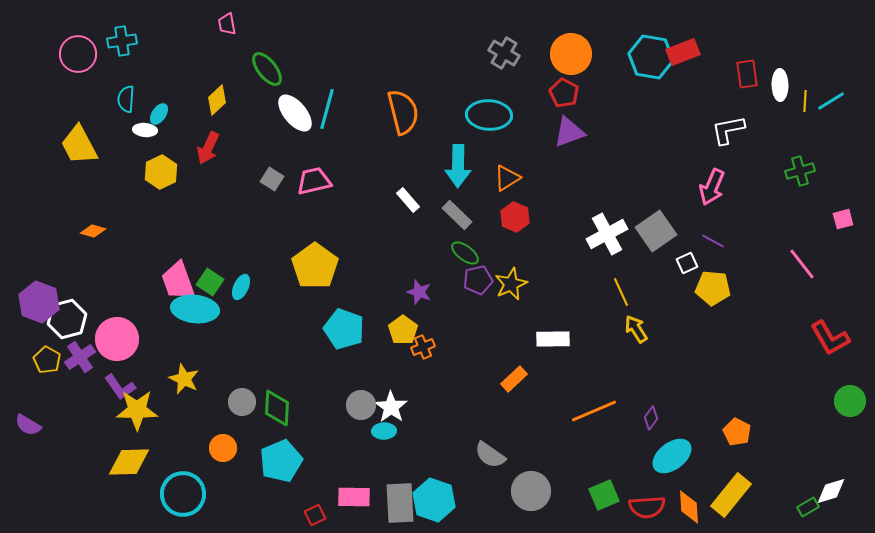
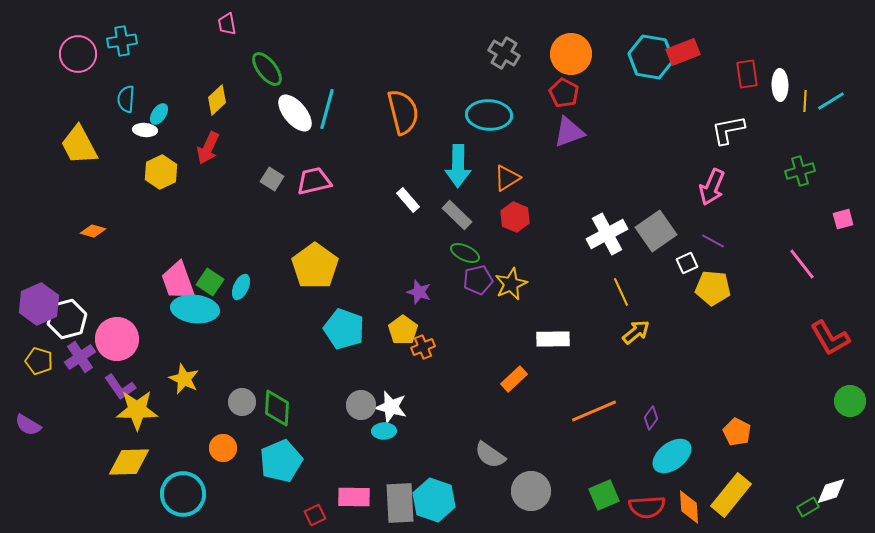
green ellipse at (465, 253): rotated 12 degrees counterclockwise
purple hexagon at (39, 302): moved 2 px down; rotated 15 degrees clockwise
yellow arrow at (636, 329): moved 3 px down; rotated 84 degrees clockwise
yellow pentagon at (47, 360): moved 8 px left, 1 px down; rotated 12 degrees counterclockwise
white star at (391, 407): rotated 20 degrees counterclockwise
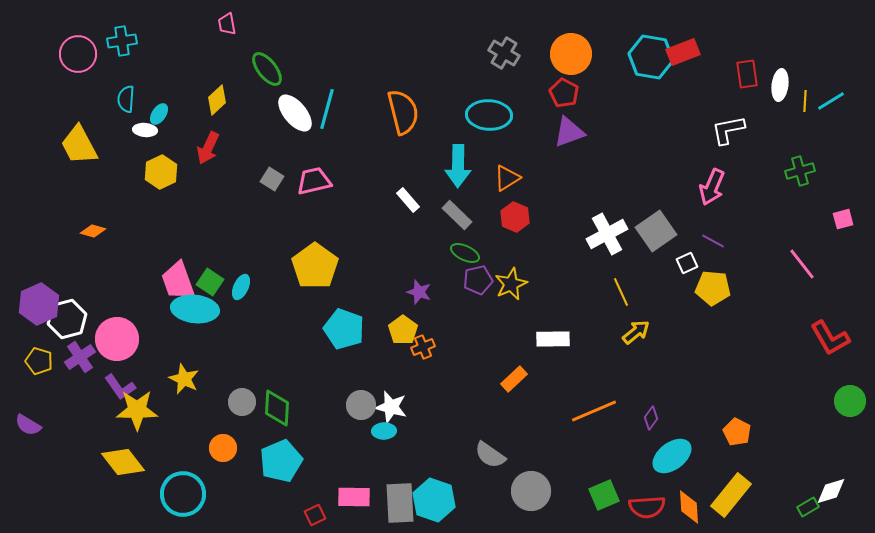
white ellipse at (780, 85): rotated 8 degrees clockwise
yellow diamond at (129, 462): moved 6 px left; rotated 54 degrees clockwise
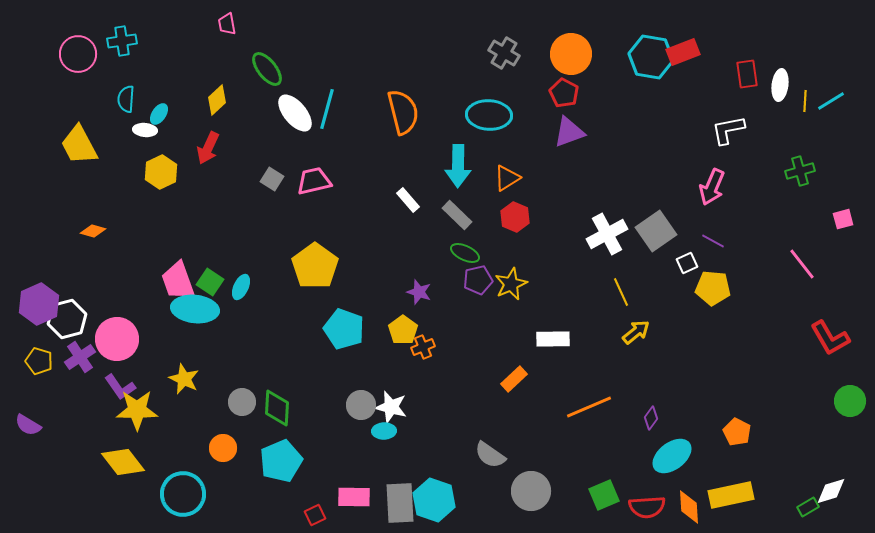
orange line at (594, 411): moved 5 px left, 4 px up
yellow rectangle at (731, 495): rotated 39 degrees clockwise
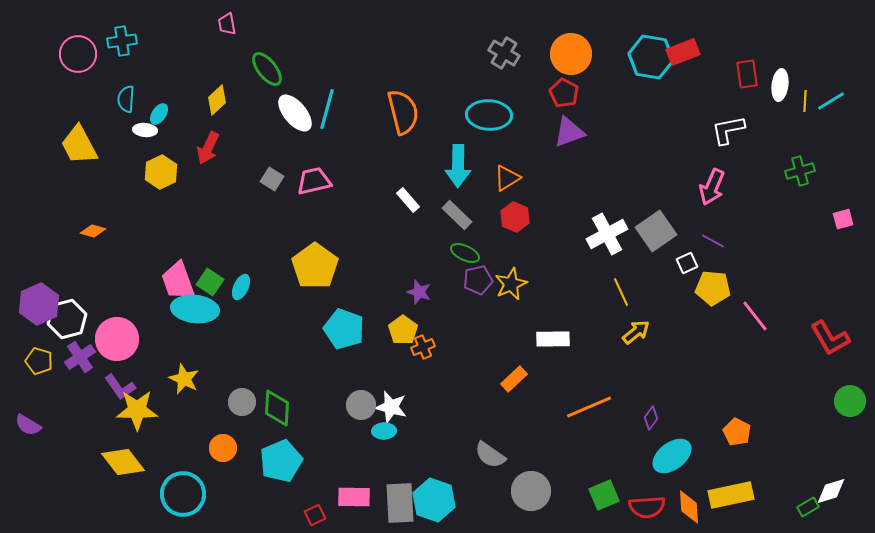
pink line at (802, 264): moved 47 px left, 52 px down
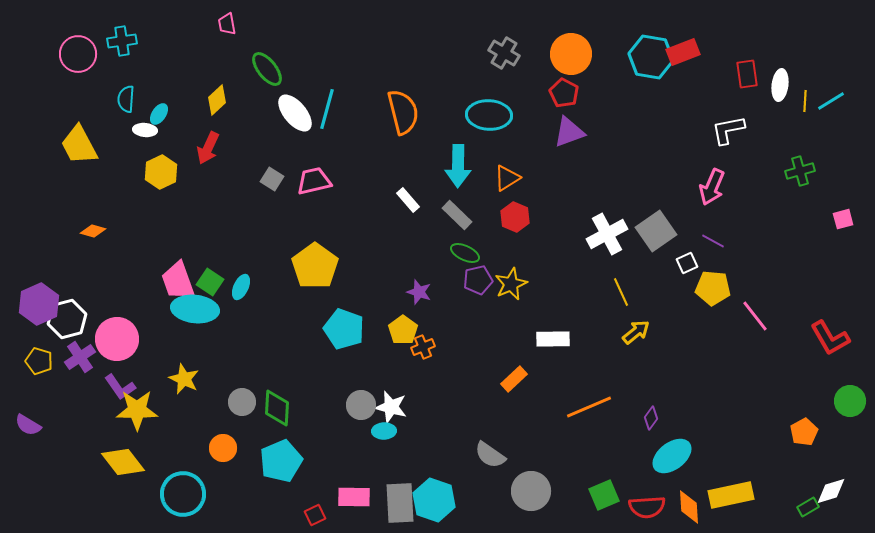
orange pentagon at (737, 432): moved 67 px right; rotated 16 degrees clockwise
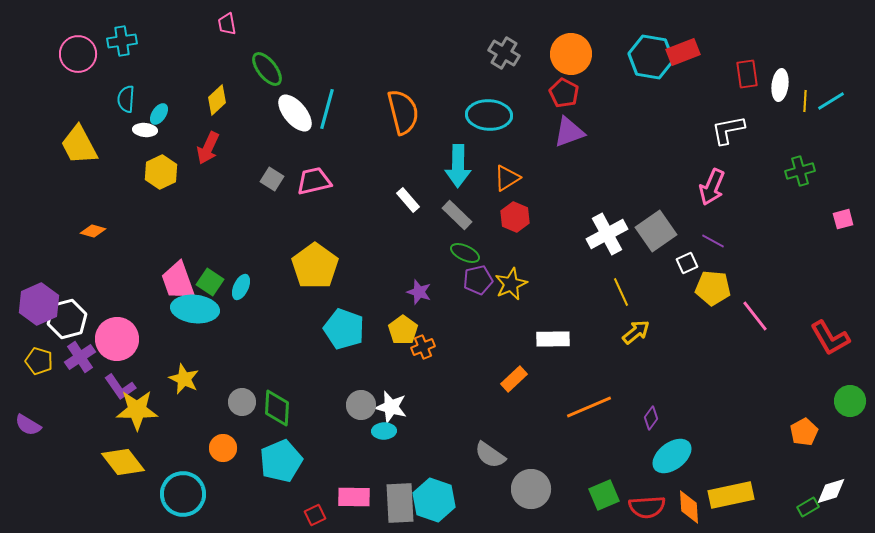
gray circle at (531, 491): moved 2 px up
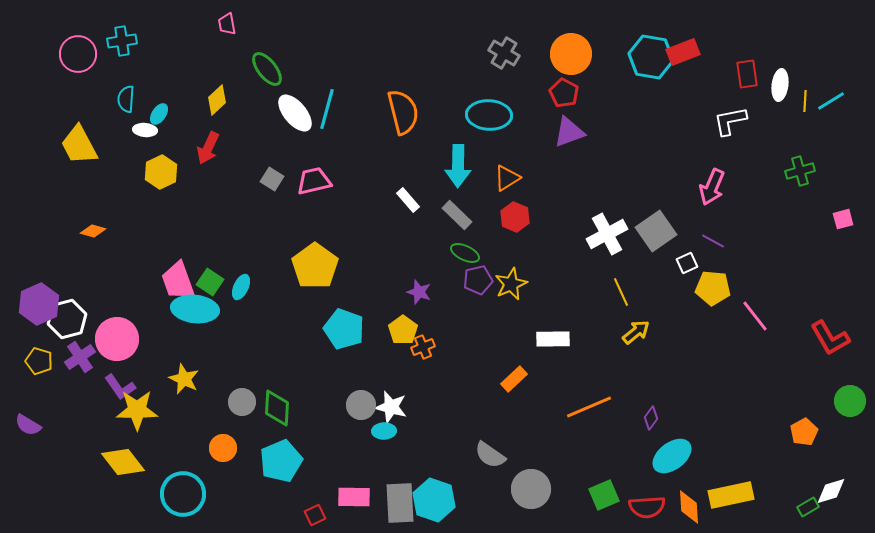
white L-shape at (728, 130): moved 2 px right, 9 px up
